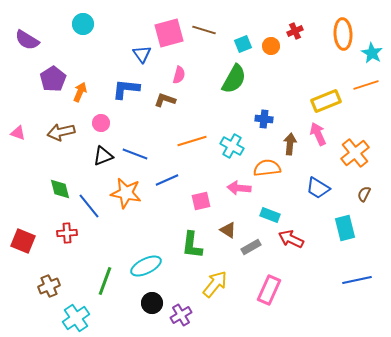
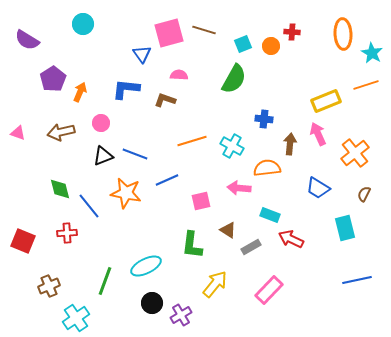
red cross at (295, 31): moved 3 px left, 1 px down; rotated 28 degrees clockwise
pink semicircle at (179, 75): rotated 102 degrees counterclockwise
pink rectangle at (269, 290): rotated 20 degrees clockwise
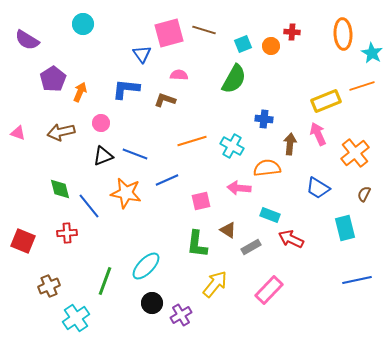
orange line at (366, 85): moved 4 px left, 1 px down
green L-shape at (192, 245): moved 5 px right, 1 px up
cyan ellipse at (146, 266): rotated 20 degrees counterclockwise
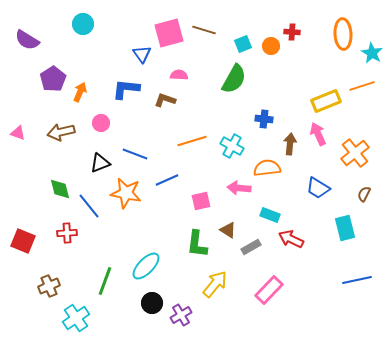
black triangle at (103, 156): moved 3 px left, 7 px down
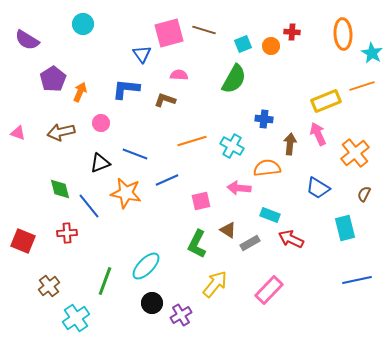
green L-shape at (197, 244): rotated 20 degrees clockwise
gray rectangle at (251, 247): moved 1 px left, 4 px up
brown cross at (49, 286): rotated 15 degrees counterclockwise
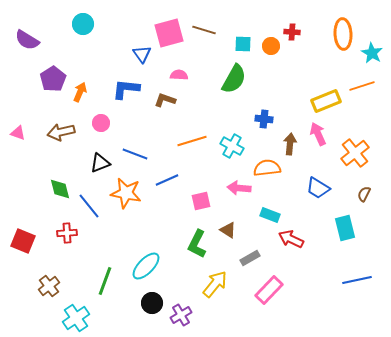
cyan square at (243, 44): rotated 24 degrees clockwise
gray rectangle at (250, 243): moved 15 px down
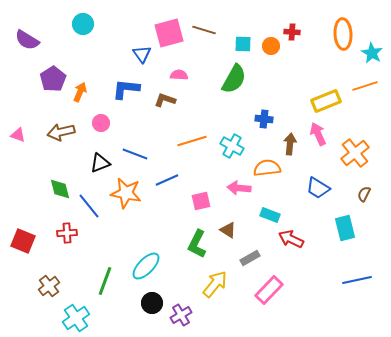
orange line at (362, 86): moved 3 px right
pink triangle at (18, 133): moved 2 px down
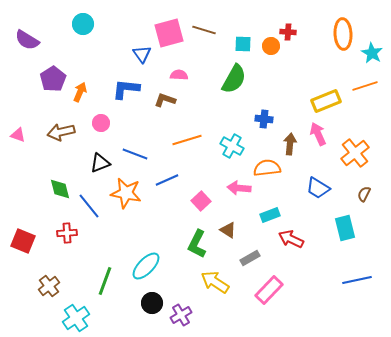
red cross at (292, 32): moved 4 px left
orange line at (192, 141): moved 5 px left, 1 px up
pink square at (201, 201): rotated 30 degrees counterclockwise
cyan rectangle at (270, 215): rotated 42 degrees counterclockwise
yellow arrow at (215, 284): moved 2 px up; rotated 96 degrees counterclockwise
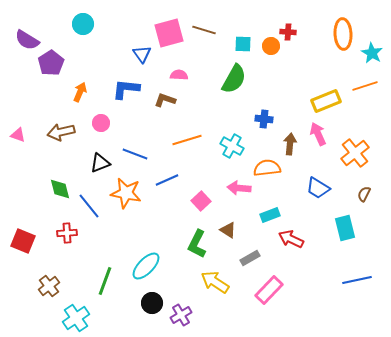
purple pentagon at (53, 79): moved 2 px left, 16 px up
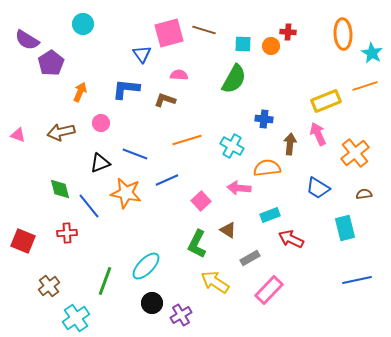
brown semicircle at (364, 194): rotated 56 degrees clockwise
